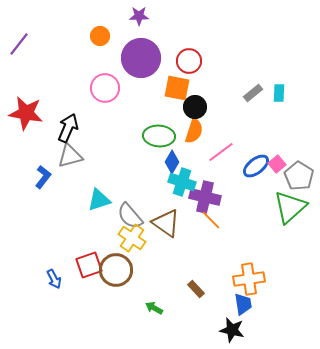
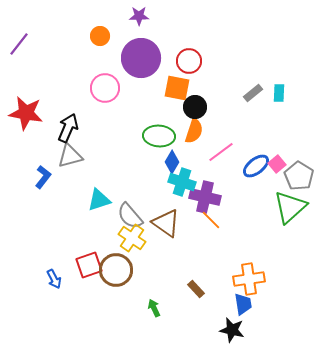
green arrow: rotated 36 degrees clockwise
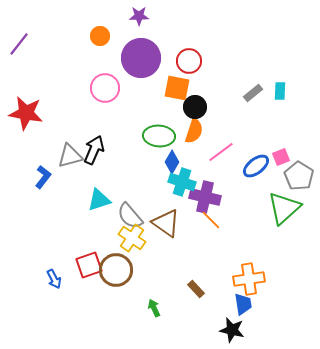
cyan rectangle: moved 1 px right, 2 px up
black arrow: moved 26 px right, 22 px down
pink square: moved 4 px right, 7 px up; rotated 18 degrees clockwise
green triangle: moved 6 px left, 1 px down
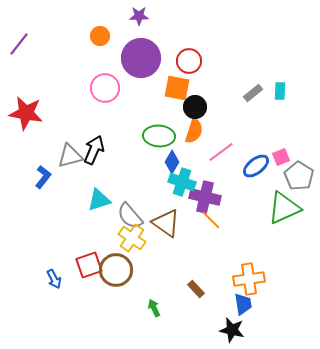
green triangle: rotated 18 degrees clockwise
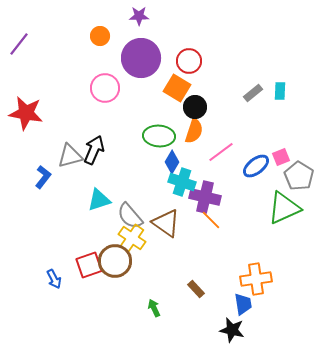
orange square: rotated 20 degrees clockwise
brown circle: moved 1 px left, 9 px up
orange cross: moved 7 px right
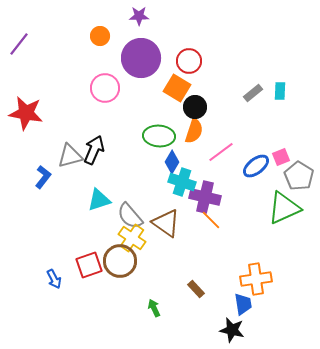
brown circle: moved 5 px right
